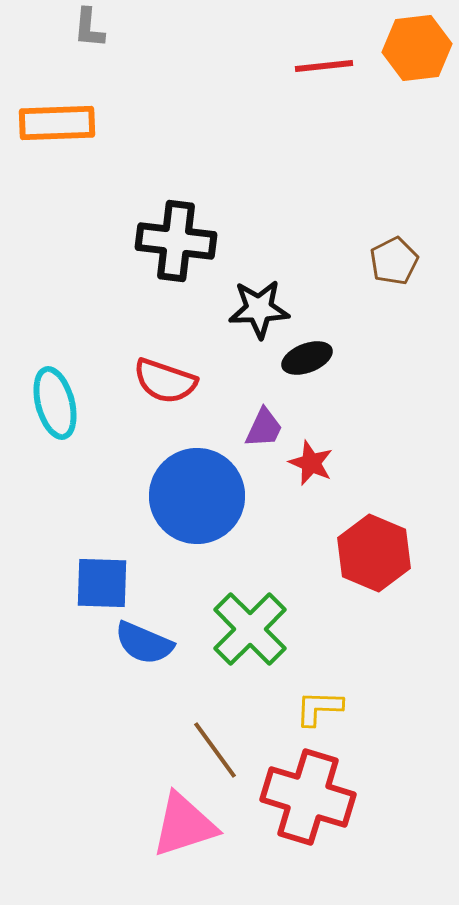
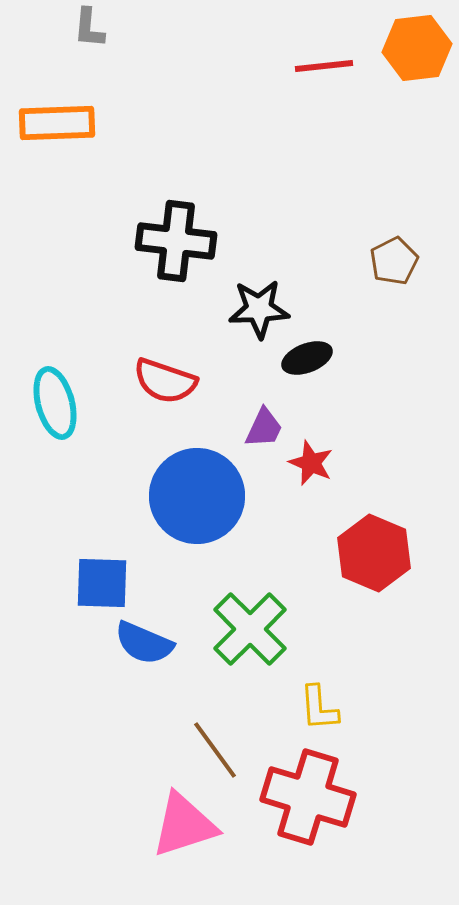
yellow L-shape: rotated 96 degrees counterclockwise
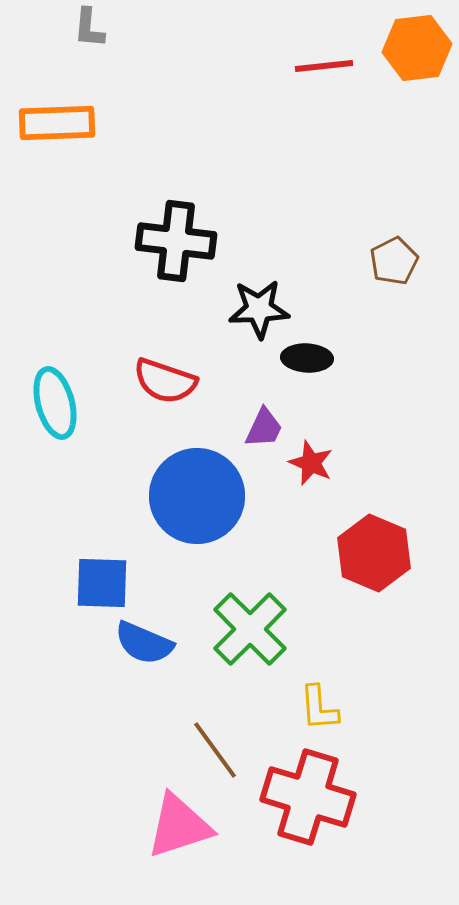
black ellipse: rotated 24 degrees clockwise
pink triangle: moved 5 px left, 1 px down
